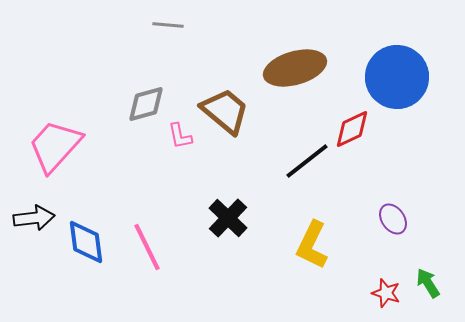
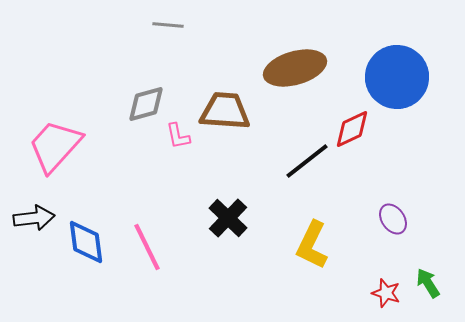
brown trapezoid: rotated 36 degrees counterclockwise
pink L-shape: moved 2 px left
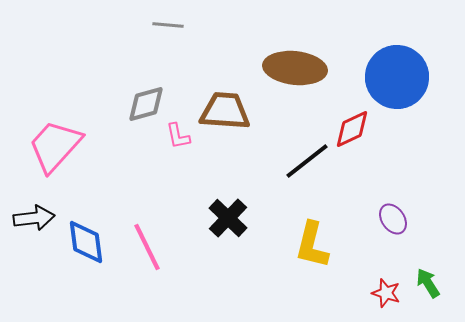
brown ellipse: rotated 22 degrees clockwise
yellow L-shape: rotated 12 degrees counterclockwise
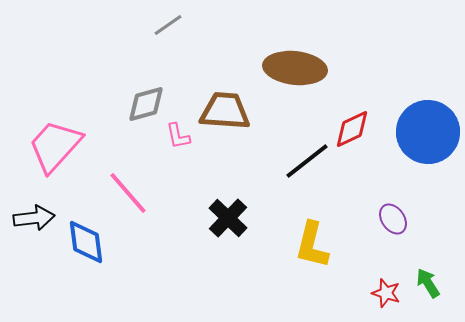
gray line: rotated 40 degrees counterclockwise
blue circle: moved 31 px right, 55 px down
pink line: moved 19 px left, 54 px up; rotated 15 degrees counterclockwise
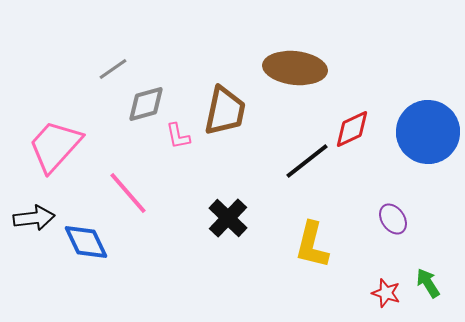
gray line: moved 55 px left, 44 px down
brown trapezoid: rotated 98 degrees clockwise
blue diamond: rotated 18 degrees counterclockwise
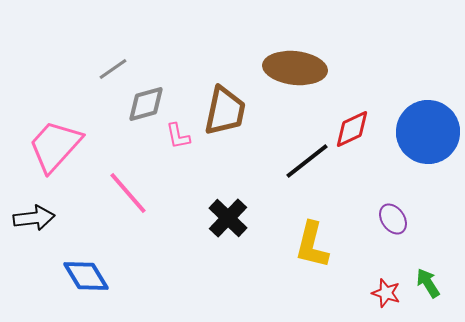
blue diamond: moved 34 px down; rotated 6 degrees counterclockwise
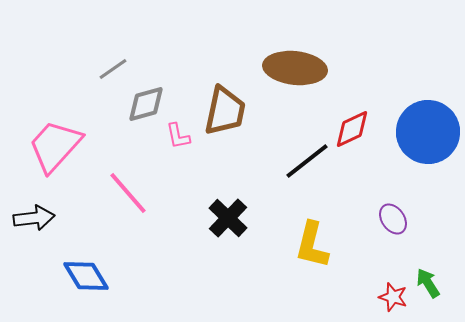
red star: moved 7 px right, 4 px down
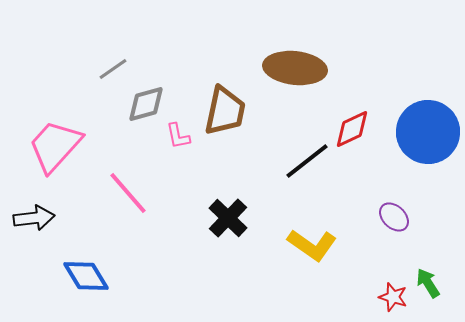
purple ellipse: moved 1 px right, 2 px up; rotated 12 degrees counterclockwise
yellow L-shape: rotated 69 degrees counterclockwise
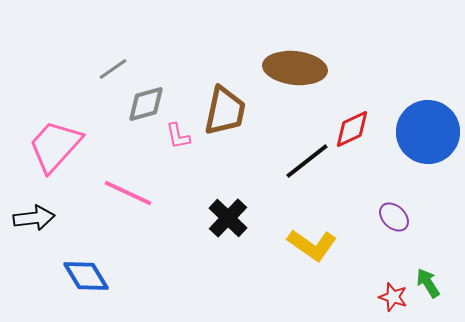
pink line: rotated 24 degrees counterclockwise
